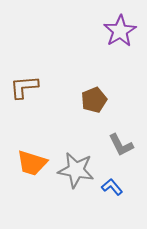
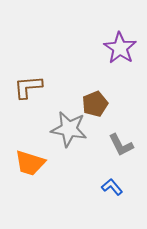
purple star: moved 17 px down; rotated 8 degrees counterclockwise
brown L-shape: moved 4 px right
brown pentagon: moved 1 px right, 4 px down
orange trapezoid: moved 2 px left
gray star: moved 7 px left, 41 px up
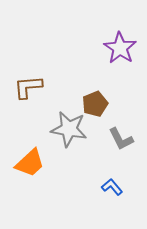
gray L-shape: moved 6 px up
orange trapezoid: rotated 60 degrees counterclockwise
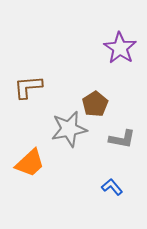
brown pentagon: rotated 10 degrees counterclockwise
gray star: rotated 21 degrees counterclockwise
gray L-shape: moved 1 px right; rotated 52 degrees counterclockwise
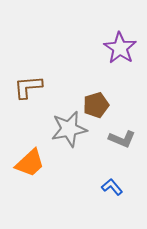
brown pentagon: moved 1 px right, 1 px down; rotated 15 degrees clockwise
gray L-shape: rotated 12 degrees clockwise
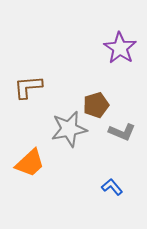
gray L-shape: moved 7 px up
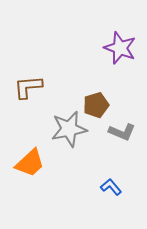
purple star: rotated 12 degrees counterclockwise
blue L-shape: moved 1 px left
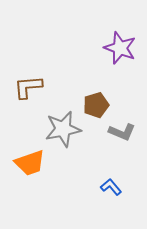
gray star: moved 6 px left
orange trapezoid: rotated 24 degrees clockwise
